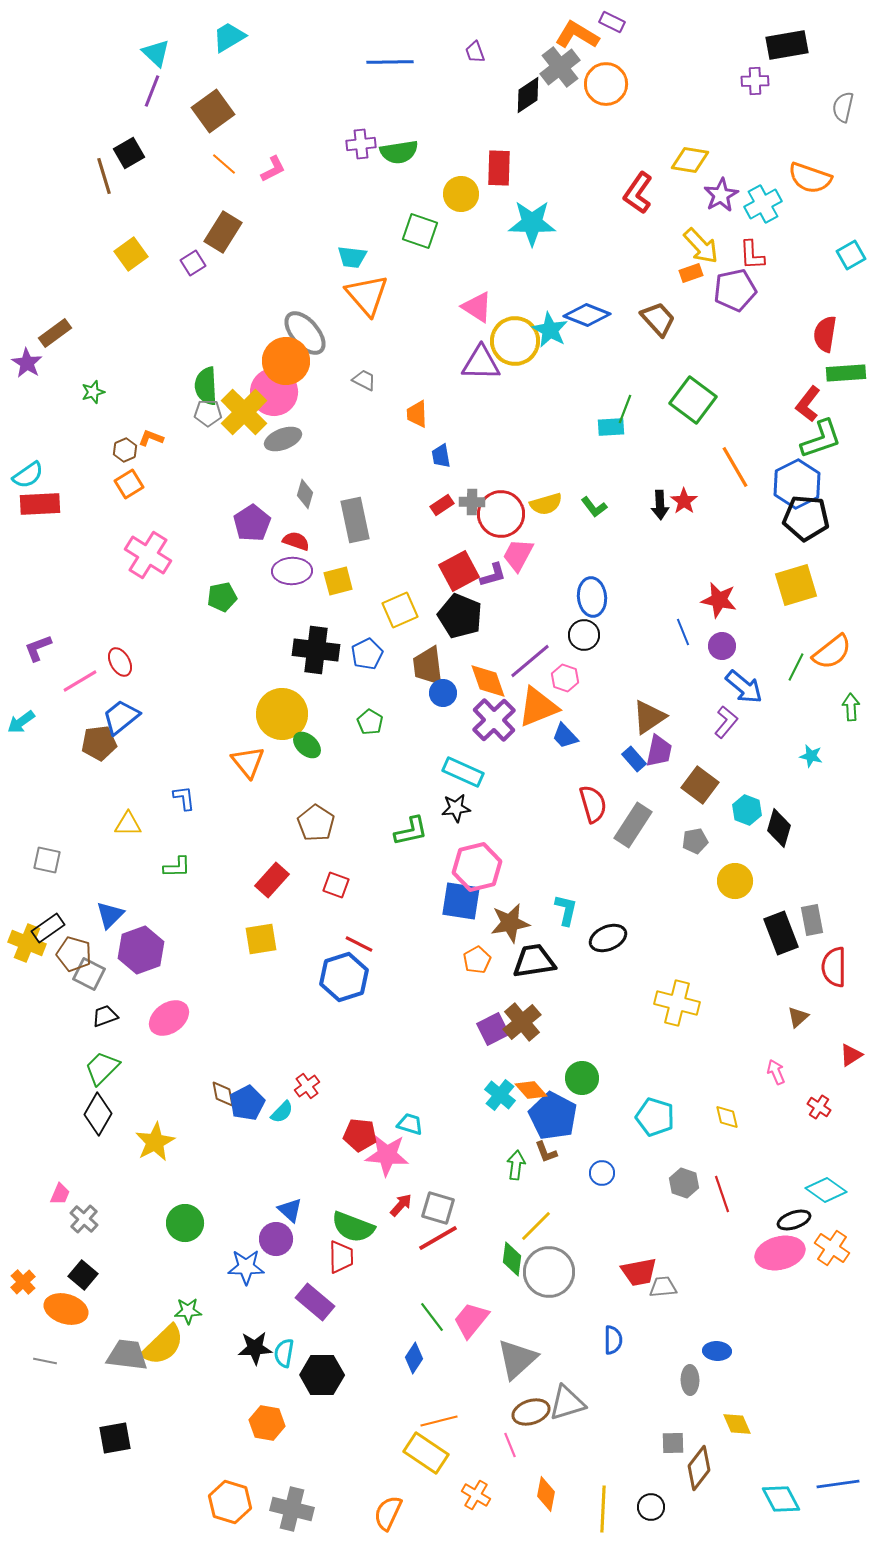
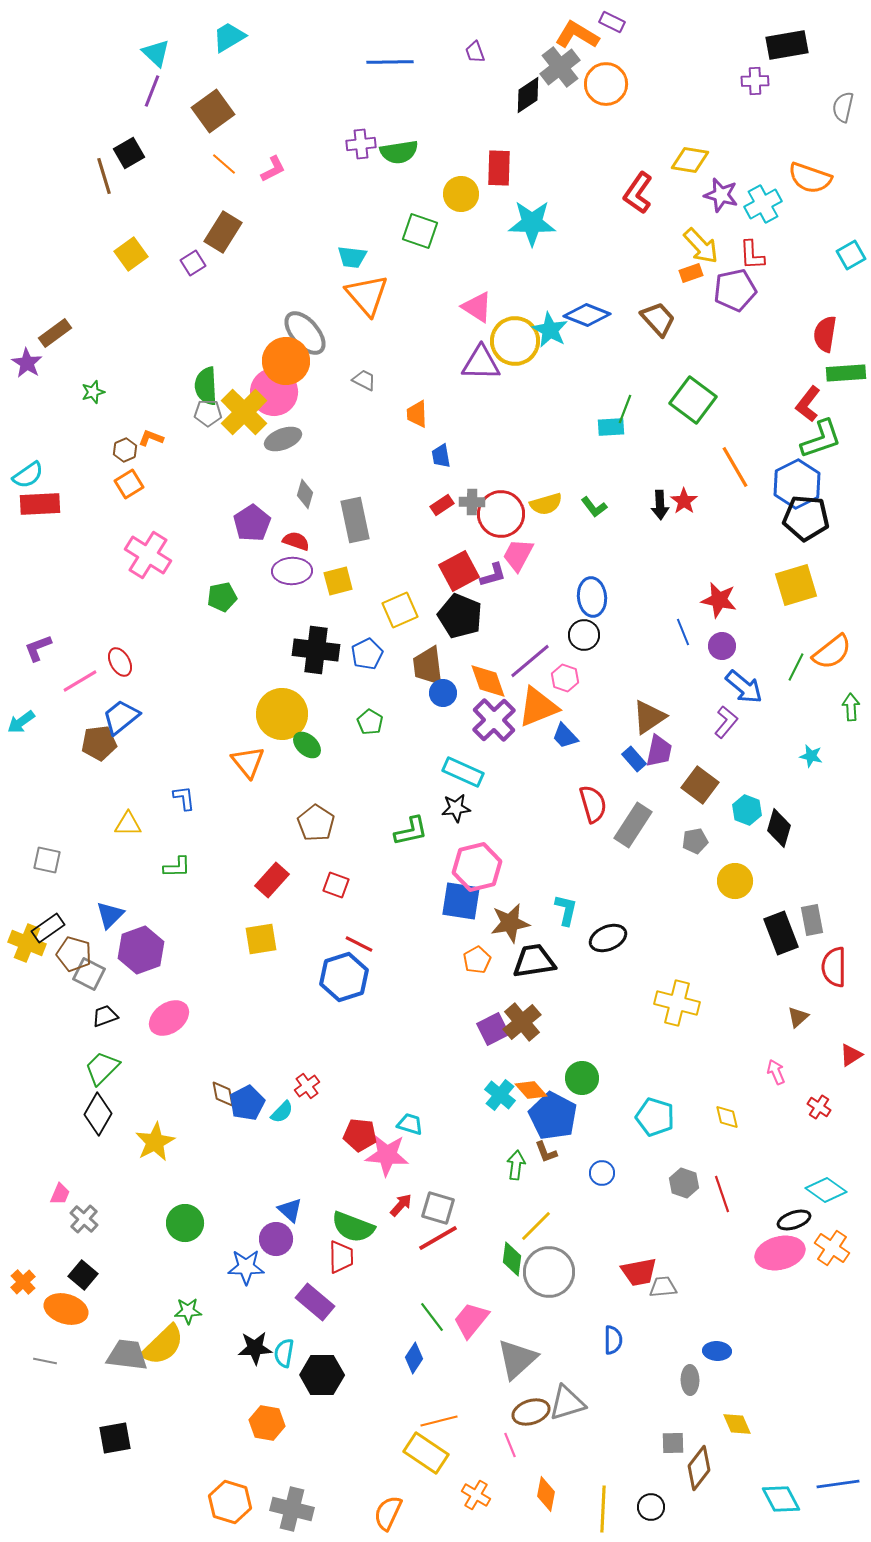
purple star at (721, 195): rotated 28 degrees counterclockwise
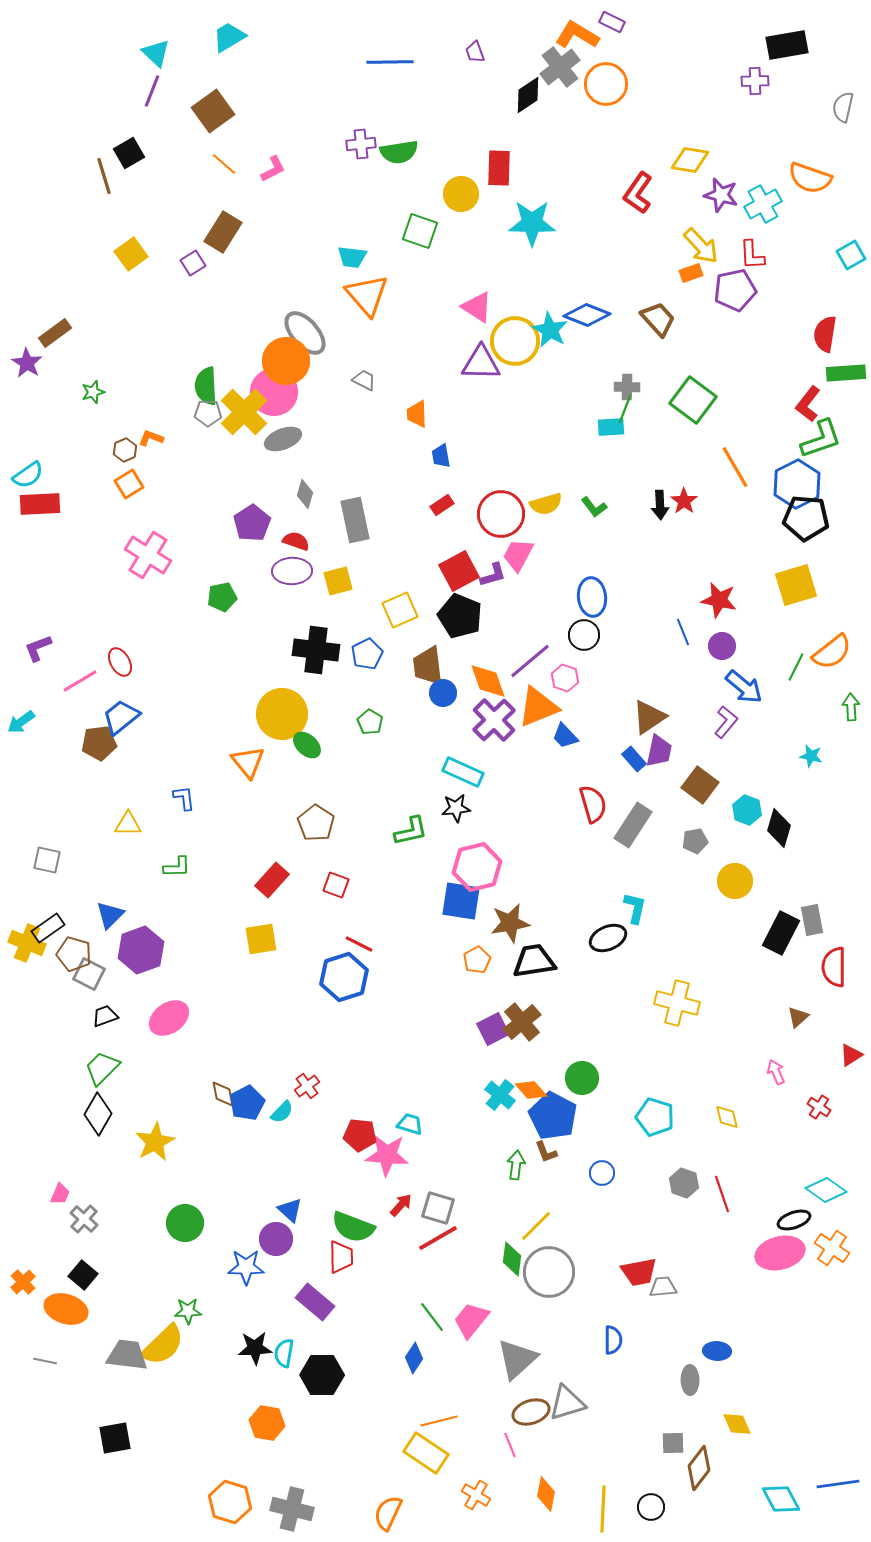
gray cross at (472, 502): moved 155 px right, 115 px up
cyan L-shape at (566, 910): moved 69 px right, 2 px up
black rectangle at (781, 933): rotated 48 degrees clockwise
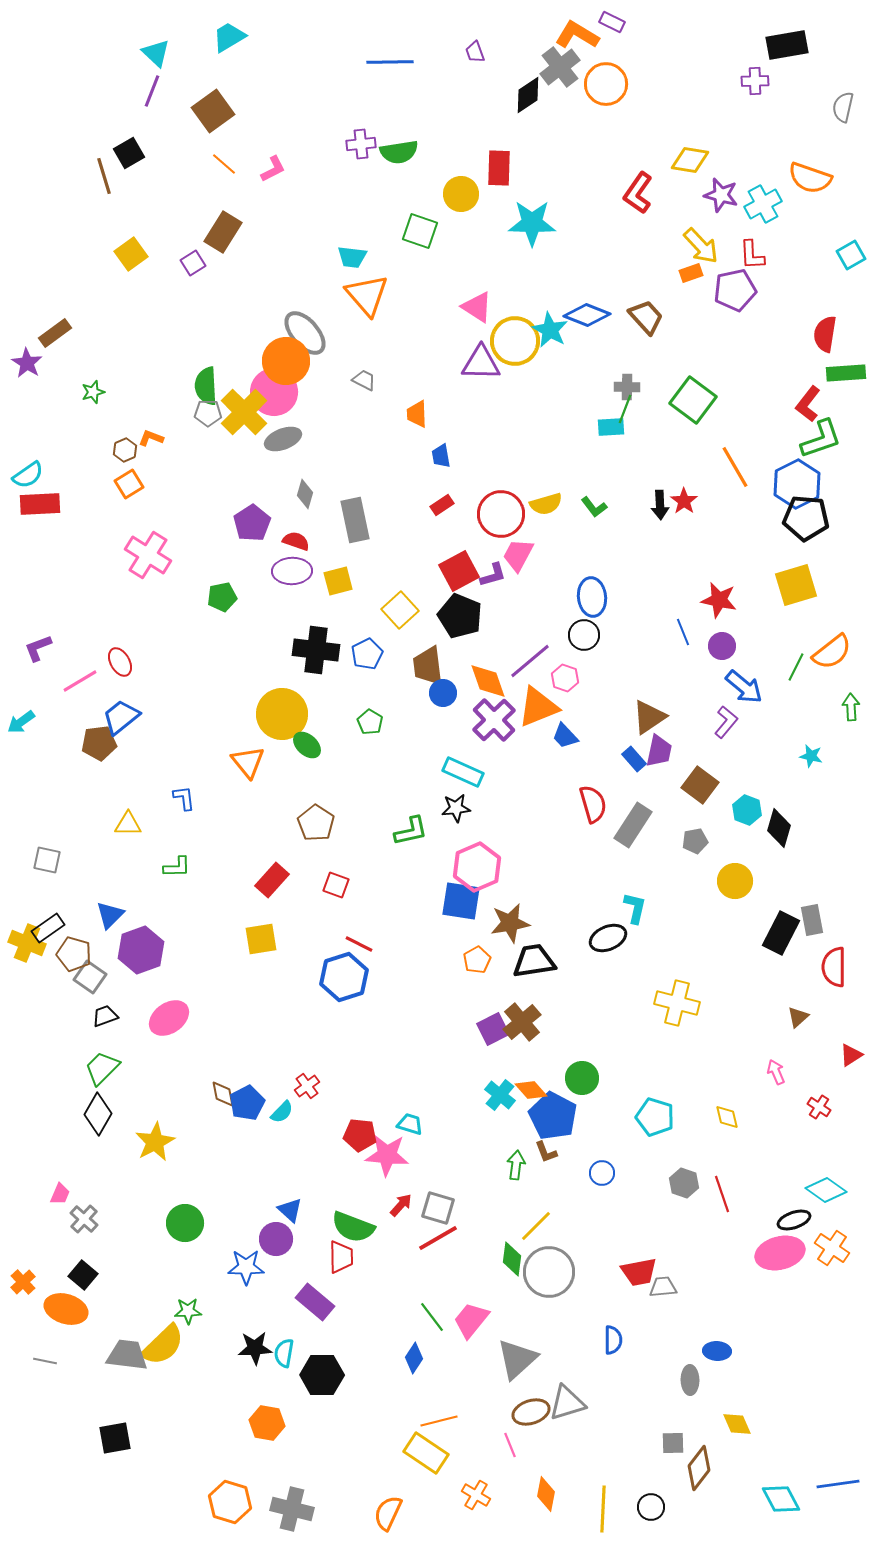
brown trapezoid at (658, 319): moved 12 px left, 2 px up
yellow square at (400, 610): rotated 18 degrees counterclockwise
pink hexagon at (477, 867): rotated 9 degrees counterclockwise
gray square at (89, 974): moved 1 px right, 3 px down; rotated 8 degrees clockwise
